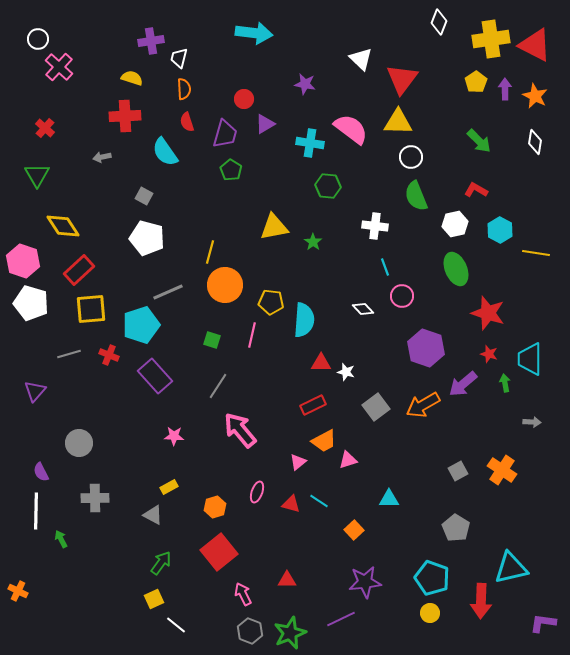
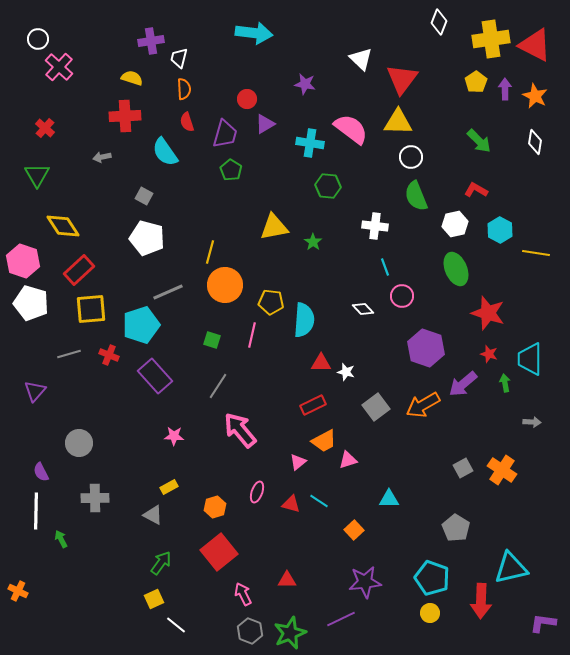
red circle at (244, 99): moved 3 px right
gray square at (458, 471): moved 5 px right, 3 px up
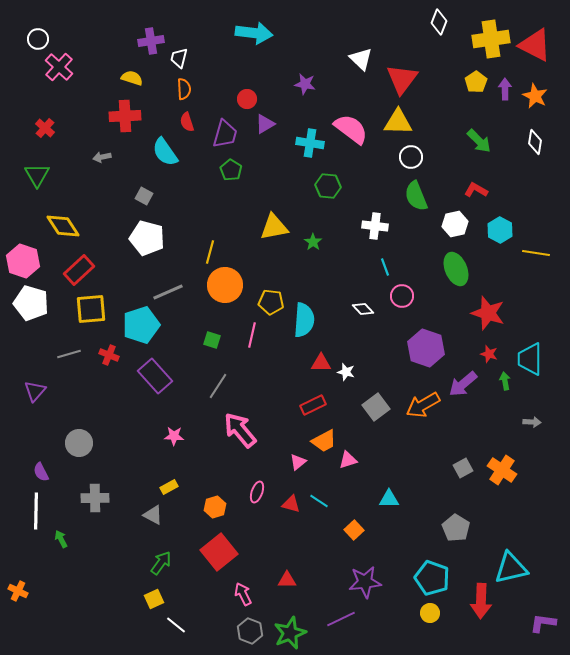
green arrow at (505, 383): moved 2 px up
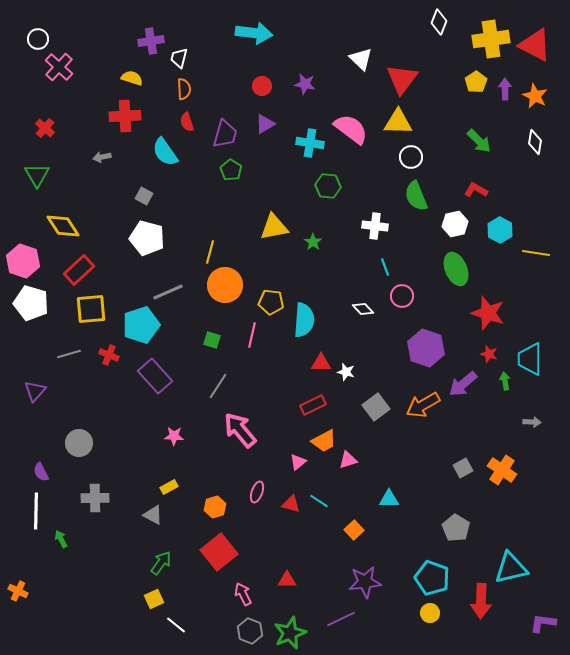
red circle at (247, 99): moved 15 px right, 13 px up
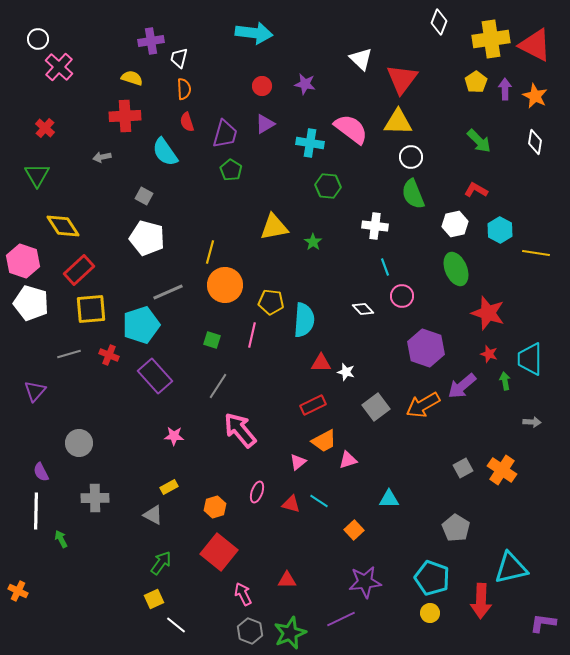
green semicircle at (416, 196): moved 3 px left, 2 px up
purple arrow at (463, 384): moved 1 px left, 2 px down
red square at (219, 552): rotated 12 degrees counterclockwise
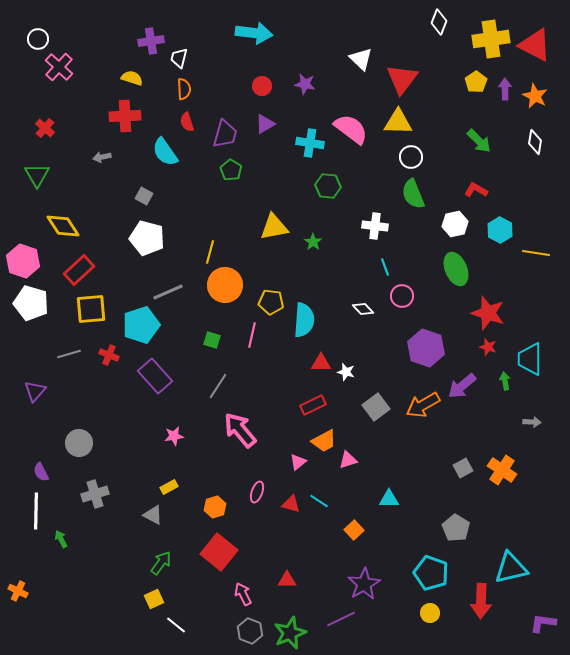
red star at (489, 354): moved 1 px left, 7 px up
pink star at (174, 436): rotated 12 degrees counterclockwise
gray cross at (95, 498): moved 4 px up; rotated 16 degrees counterclockwise
cyan pentagon at (432, 578): moved 1 px left, 5 px up
purple star at (365, 582): moved 1 px left, 2 px down; rotated 24 degrees counterclockwise
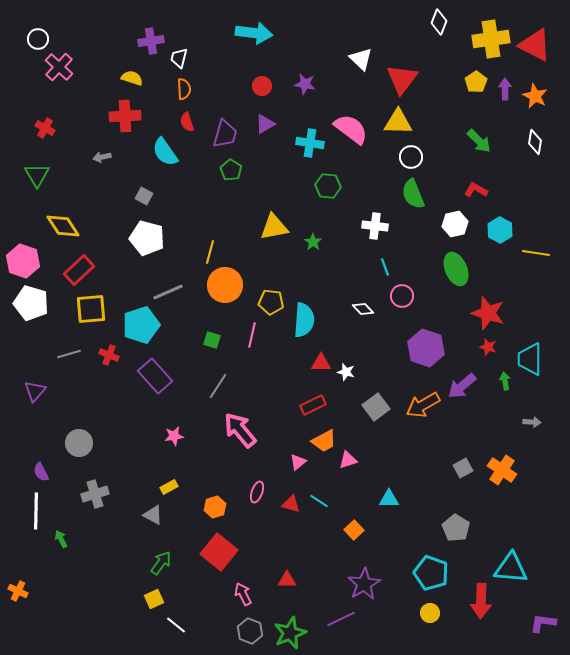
red cross at (45, 128): rotated 12 degrees counterclockwise
cyan triangle at (511, 568): rotated 18 degrees clockwise
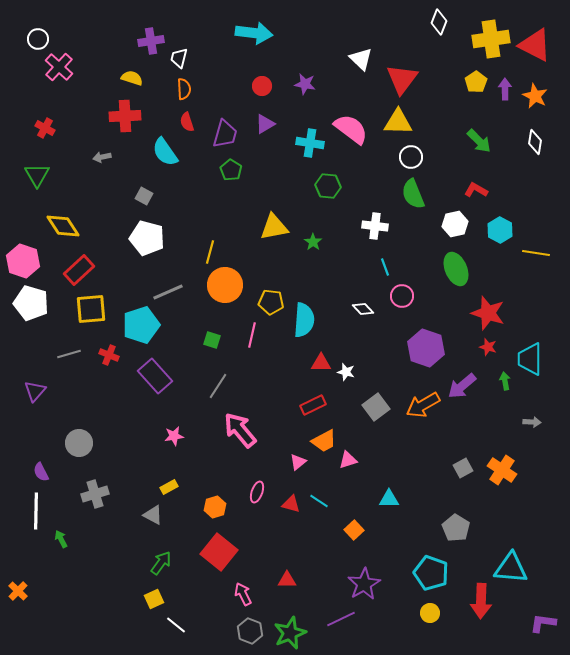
orange cross at (18, 591): rotated 18 degrees clockwise
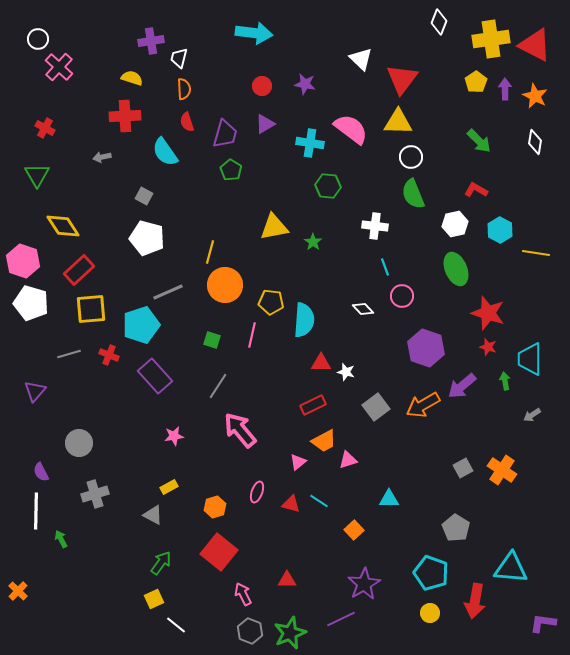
gray arrow at (532, 422): moved 7 px up; rotated 144 degrees clockwise
red arrow at (481, 601): moved 6 px left; rotated 8 degrees clockwise
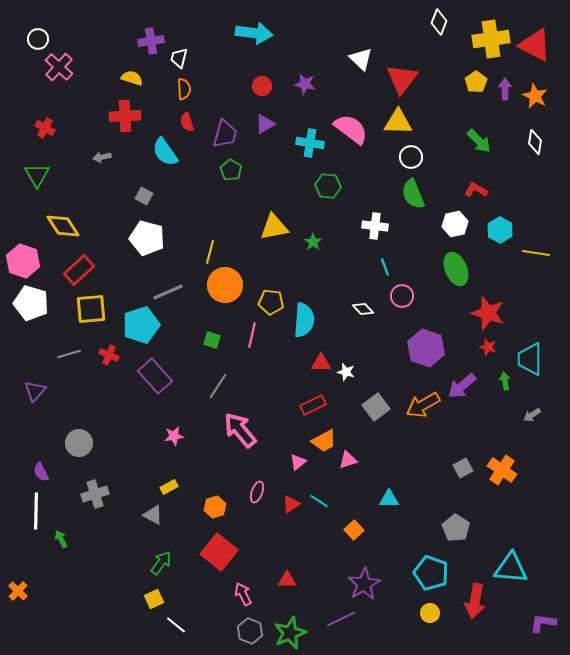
red triangle at (291, 504): rotated 48 degrees counterclockwise
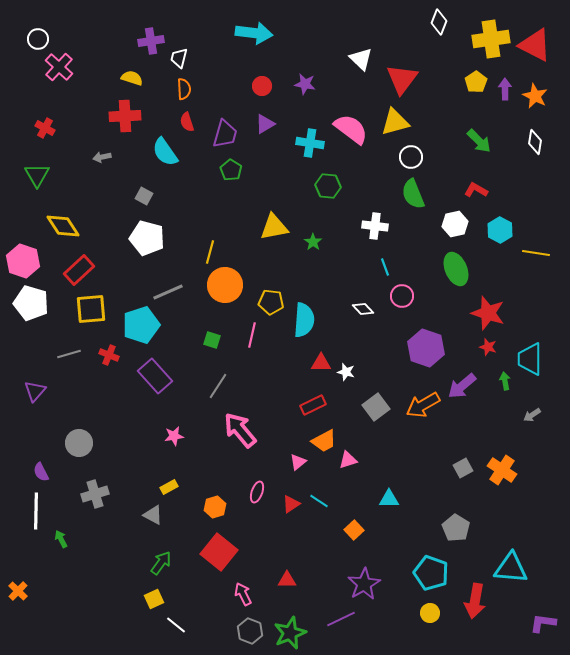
yellow triangle at (398, 122): moved 3 px left; rotated 16 degrees counterclockwise
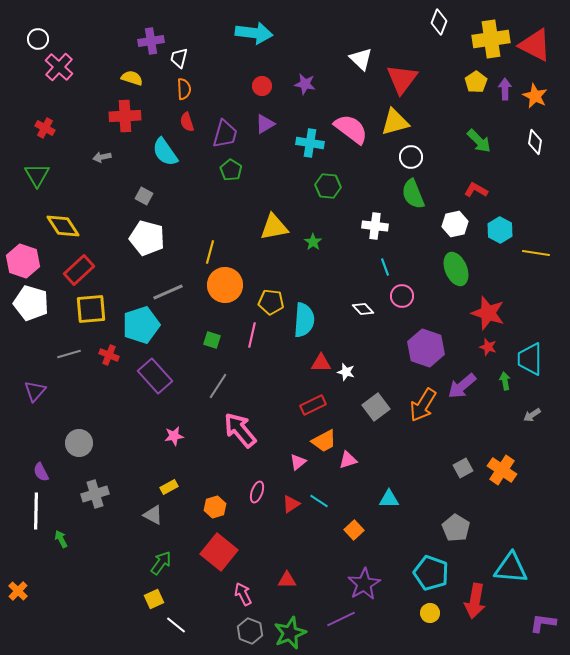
orange arrow at (423, 405): rotated 28 degrees counterclockwise
